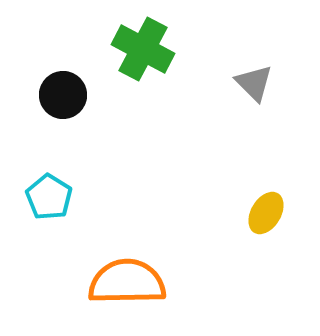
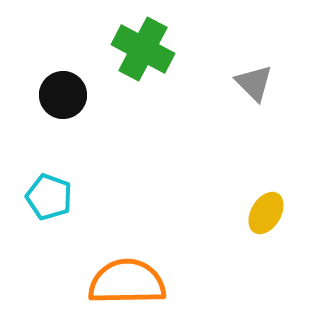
cyan pentagon: rotated 12 degrees counterclockwise
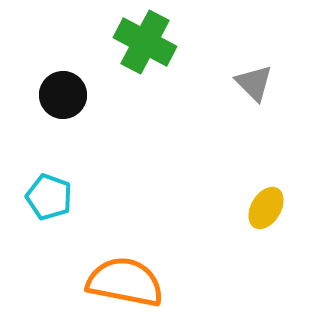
green cross: moved 2 px right, 7 px up
yellow ellipse: moved 5 px up
orange semicircle: moved 2 px left; rotated 12 degrees clockwise
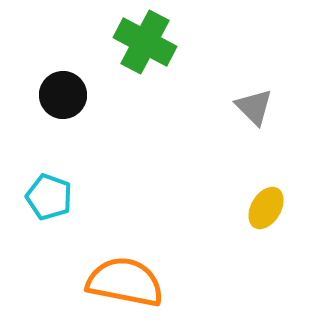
gray triangle: moved 24 px down
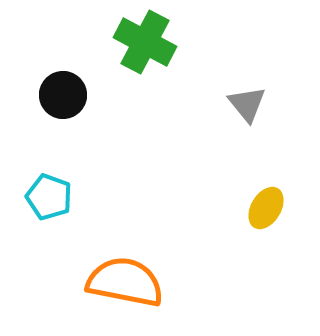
gray triangle: moved 7 px left, 3 px up; rotated 6 degrees clockwise
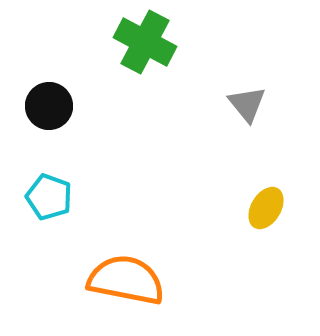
black circle: moved 14 px left, 11 px down
orange semicircle: moved 1 px right, 2 px up
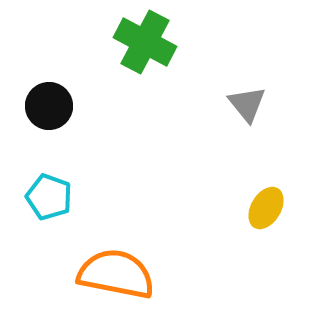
orange semicircle: moved 10 px left, 6 px up
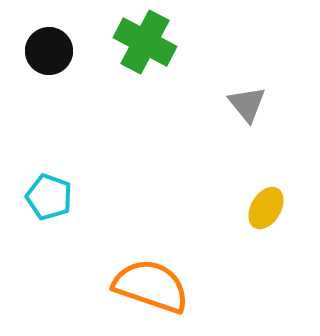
black circle: moved 55 px up
orange semicircle: moved 35 px right, 12 px down; rotated 8 degrees clockwise
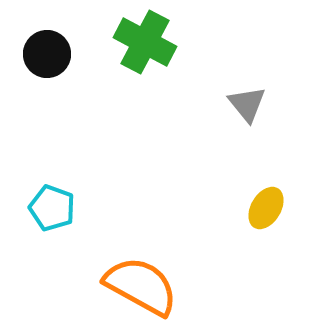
black circle: moved 2 px left, 3 px down
cyan pentagon: moved 3 px right, 11 px down
orange semicircle: moved 10 px left; rotated 10 degrees clockwise
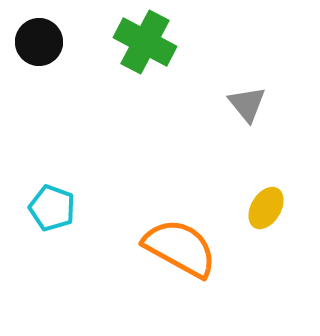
black circle: moved 8 px left, 12 px up
orange semicircle: moved 39 px right, 38 px up
